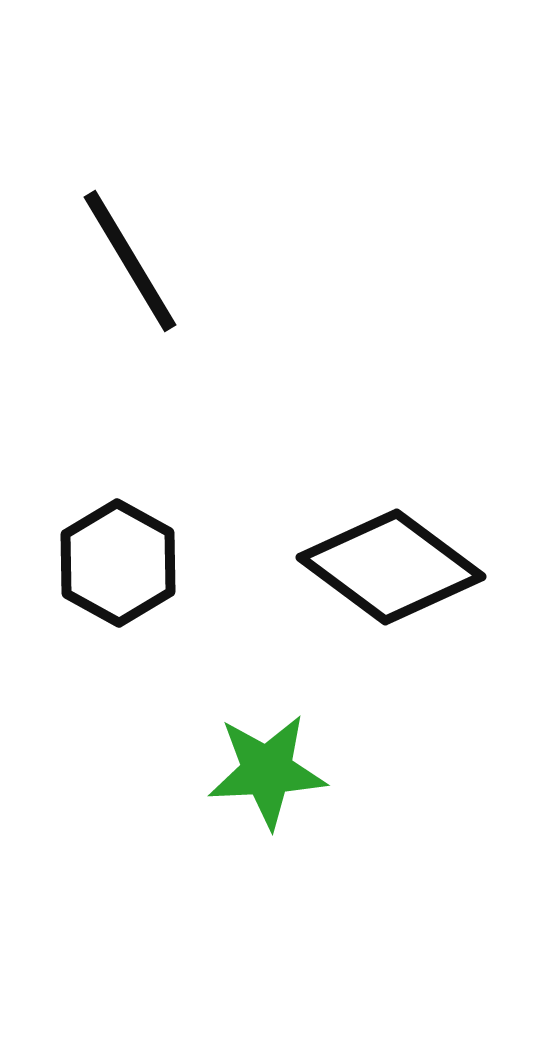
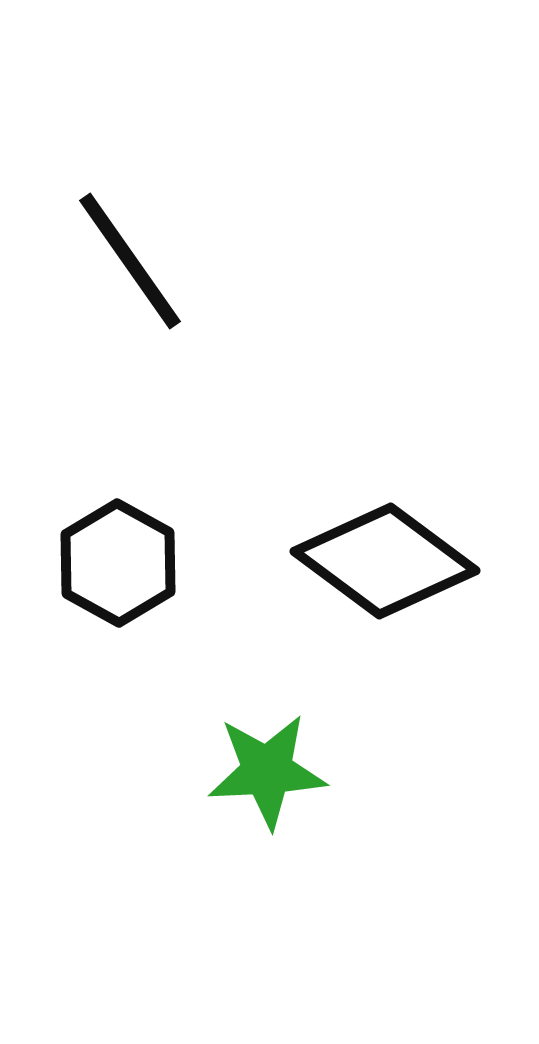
black line: rotated 4 degrees counterclockwise
black diamond: moved 6 px left, 6 px up
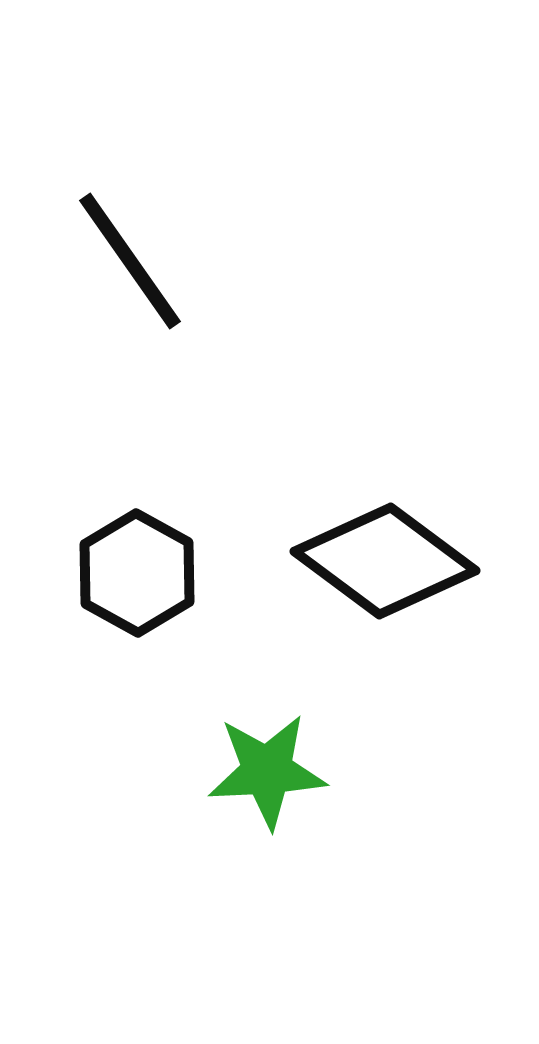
black hexagon: moved 19 px right, 10 px down
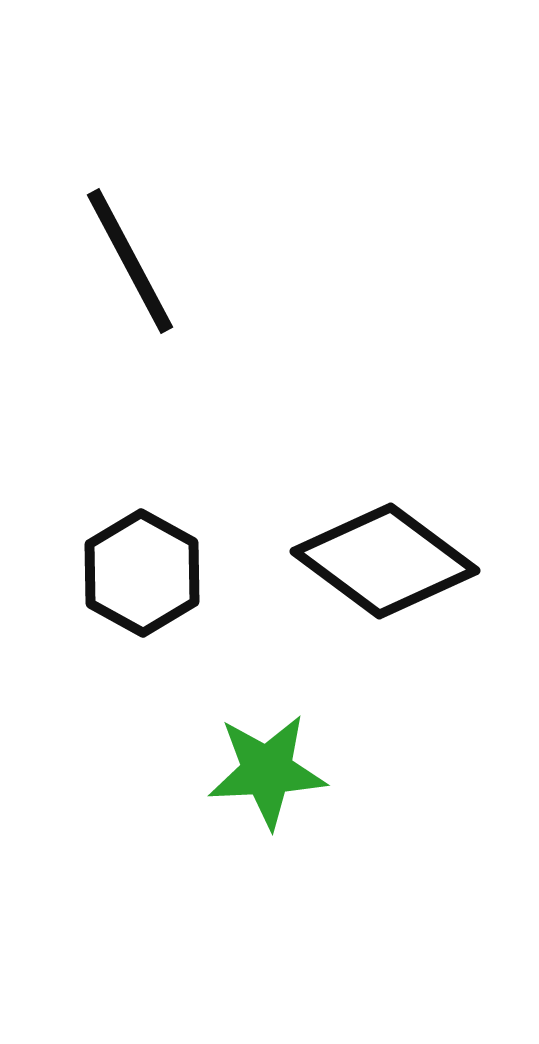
black line: rotated 7 degrees clockwise
black hexagon: moved 5 px right
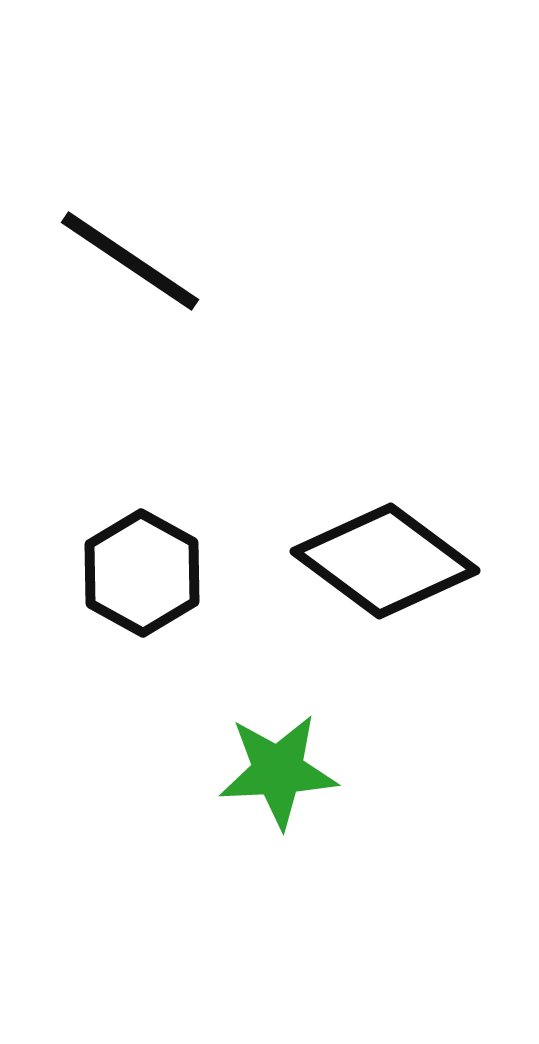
black line: rotated 28 degrees counterclockwise
green star: moved 11 px right
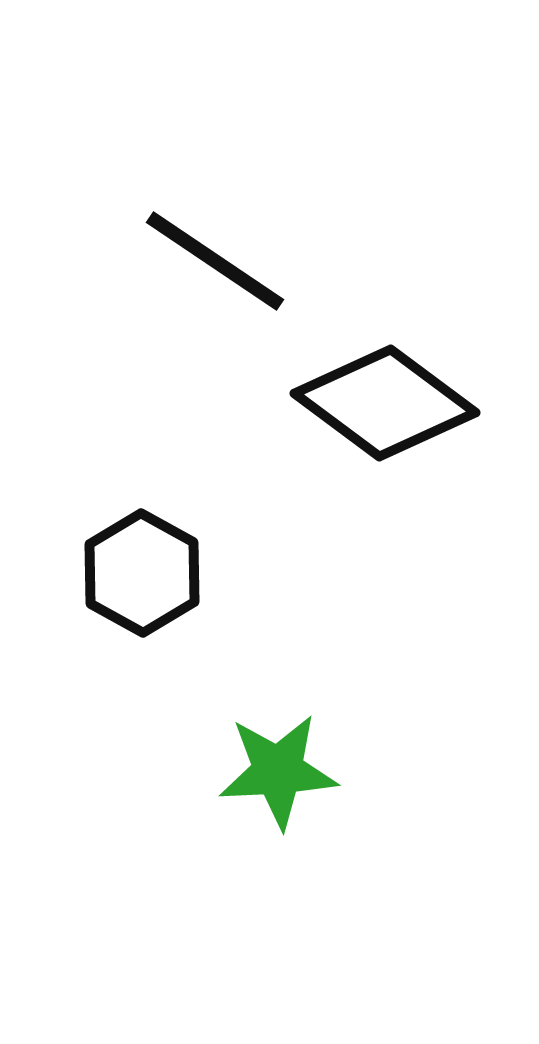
black line: moved 85 px right
black diamond: moved 158 px up
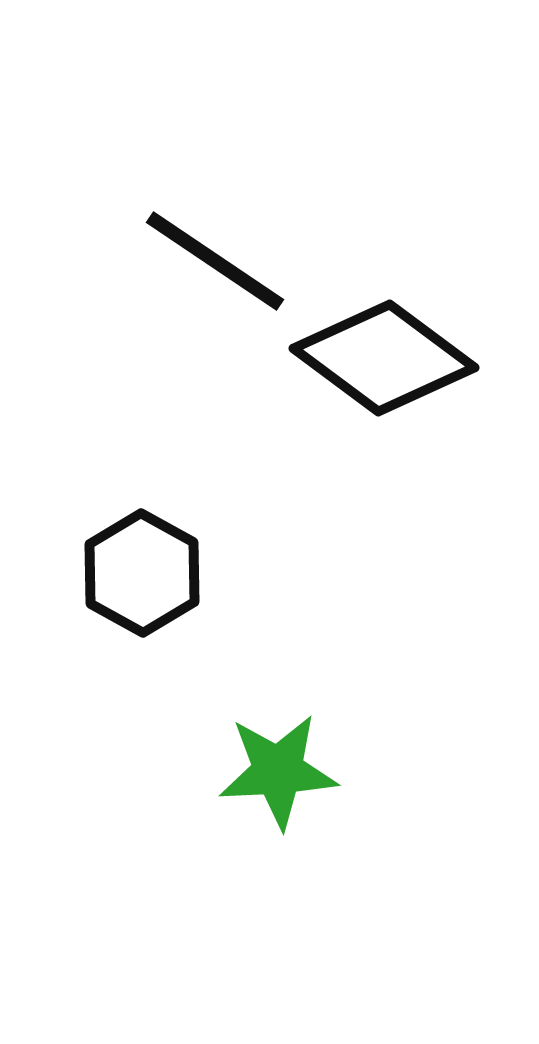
black diamond: moved 1 px left, 45 px up
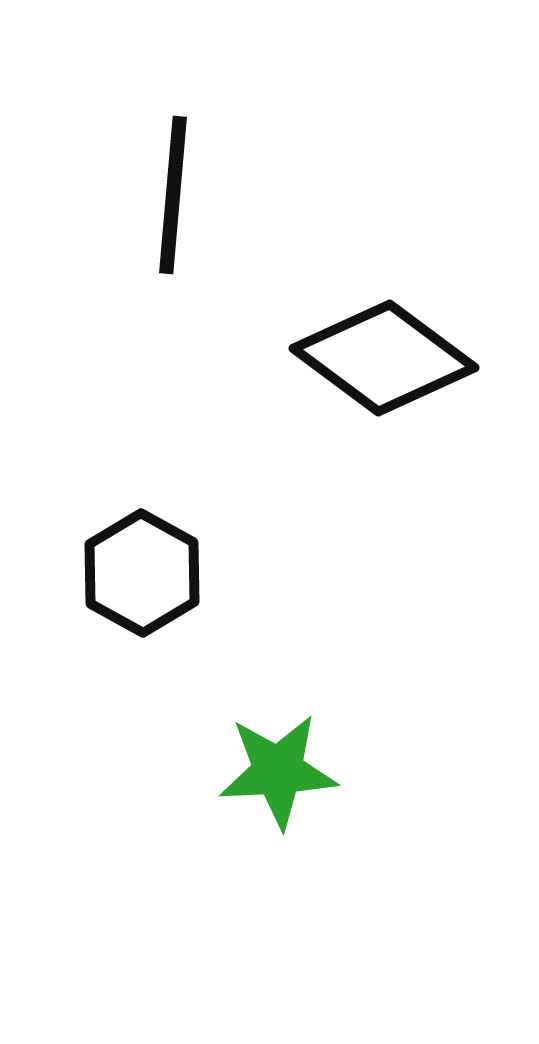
black line: moved 42 px left, 66 px up; rotated 61 degrees clockwise
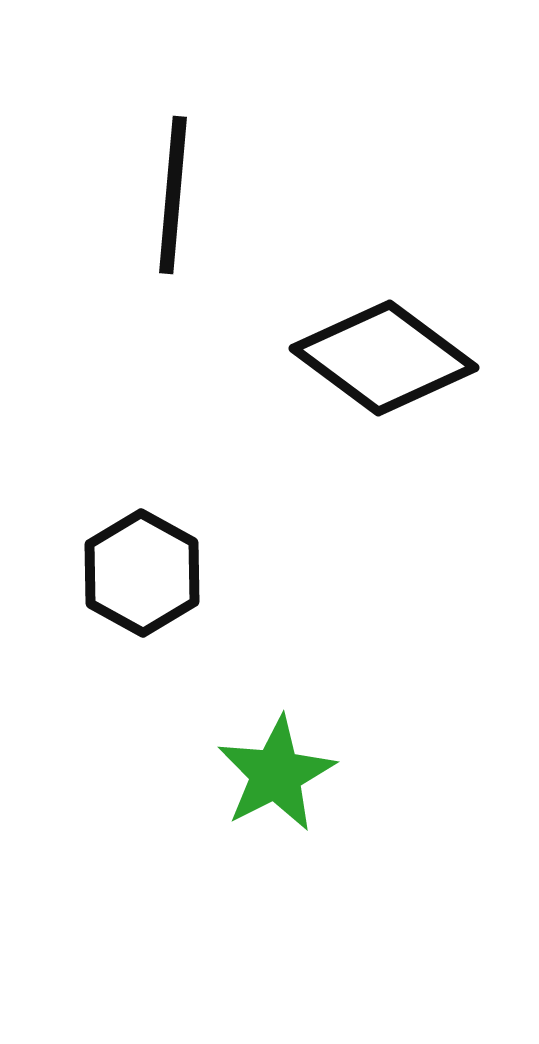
green star: moved 2 px left, 3 px down; rotated 24 degrees counterclockwise
